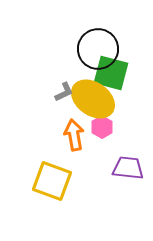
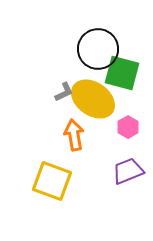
green square: moved 11 px right
pink hexagon: moved 26 px right
purple trapezoid: moved 3 px down; rotated 28 degrees counterclockwise
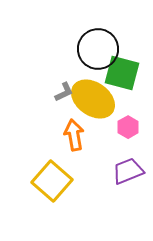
yellow square: rotated 21 degrees clockwise
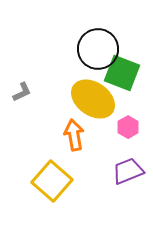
green square: rotated 6 degrees clockwise
gray L-shape: moved 42 px left
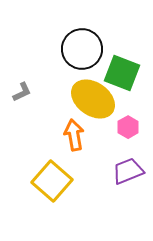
black circle: moved 16 px left
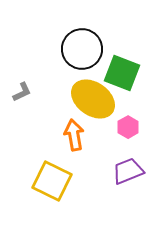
yellow square: rotated 15 degrees counterclockwise
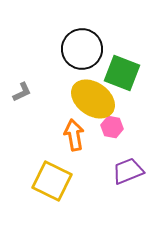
pink hexagon: moved 16 px left; rotated 20 degrees counterclockwise
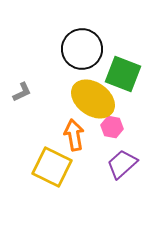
green square: moved 1 px right, 1 px down
purple trapezoid: moved 6 px left, 7 px up; rotated 20 degrees counterclockwise
yellow square: moved 14 px up
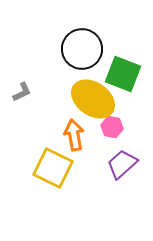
yellow square: moved 1 px right, 1 px down
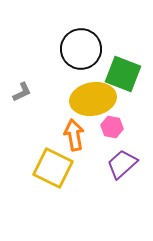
black circle: moved 1 px left
yellow ellipse: rotated 45 degrees counterclockwise
